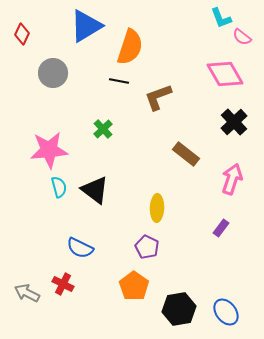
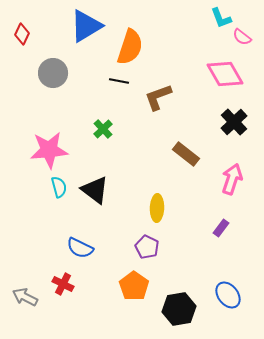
gray arrow: moved 2 px left, 4 px down
blue ellipse: moved 2 px right, 17 px up
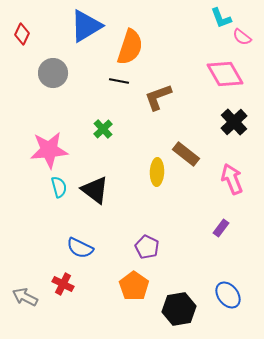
pink arrow: rotated 40 degrees counterclockwise
yellow ellipse: moved 36 px up
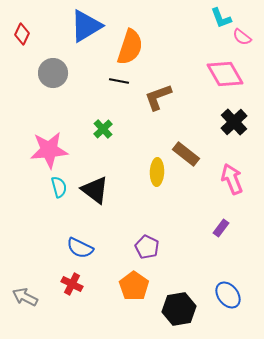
red cross: moved 9 px right
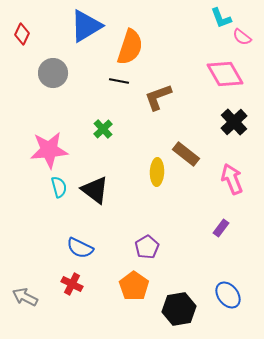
purple pentagon: rotated 15 degrees clockwise
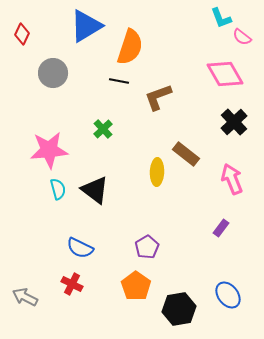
cyan semicircle: moved 1 px left, 2 px down
orange pentagon: moved 2 px right
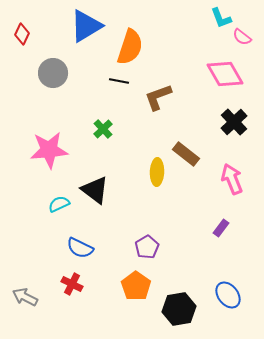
cyan semicircle: moved 1 px right, 15 px down; rotated 100 degrees counterclockwise
